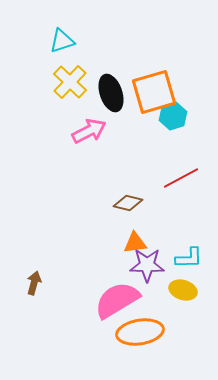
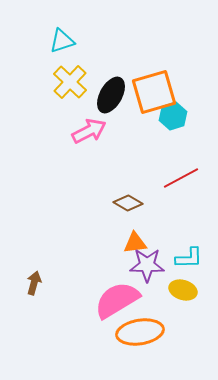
black ellipse: moved 2 px down; rotated 48 degrees clockwise
brown diamond: rotated 16 degrees clockwise
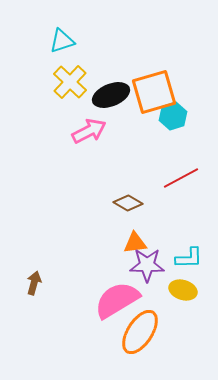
black ellipse: rotated 39 degrees clockwise
orange ellipse: rotated 48 degrees counterclockwise
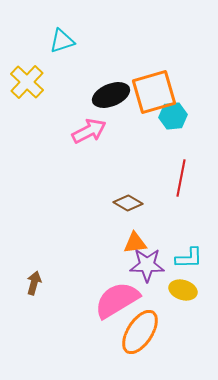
yellow cross: moved 43 px left
cyan hexagon: rotated 12 degrees clockwise
red line: rotated 51 degrees counterclockwise
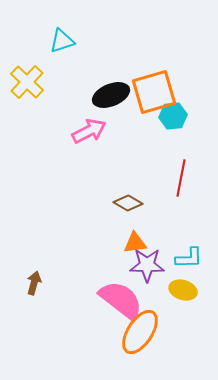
pink semicircle: moved 4 px right; rotated 69 degrees clockwise
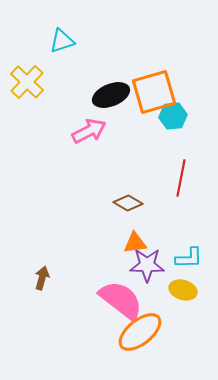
brown arrow: moved 8 px right, 5 px up
orange ellipse: rotated 18 degrees clockwise
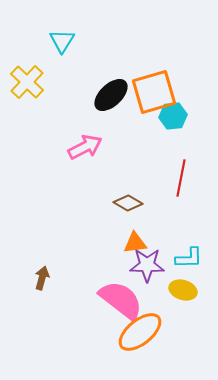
cyan triangle: rotated 40 degrees counterclockwise
black ellipse: rotated 21 degrees counterclockwise
pink arrow: moved 4 px left, 16 px down
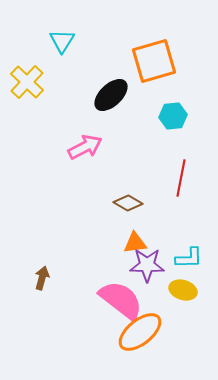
orange square: moved 31 px up
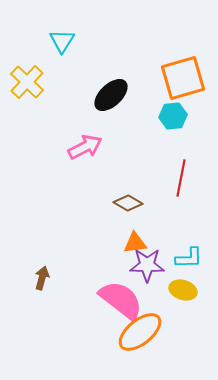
orange square: moved 29 px right, 17 px down
